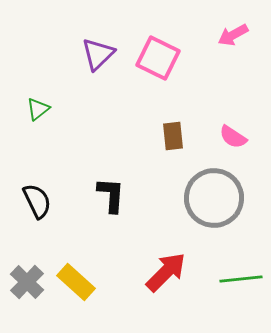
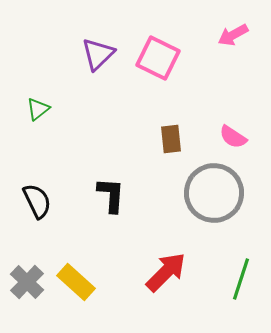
brown rectangle: moved 2 px left, 3 px down
gray circle: moved 5 px up
green line: rotated 66 degrees counterclockwise
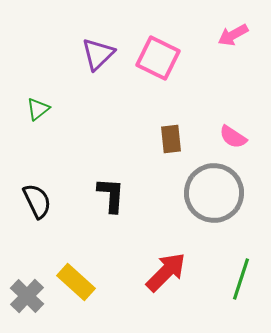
gray cross: moved 14 px down
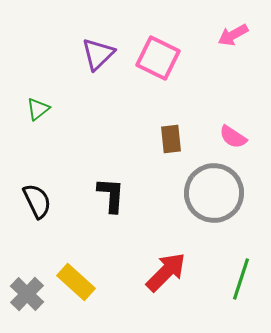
gray cross: moved 2 px up
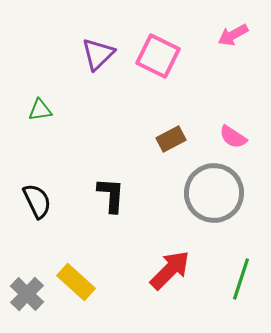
pink square: moved 2 px up
green triangle: moved 2 px right, 1 px down; rotated 30 degrees clockwise
brown rectangle: rotated 68 degrees clockwise
red arrow: moved 4 px right, 2 px up
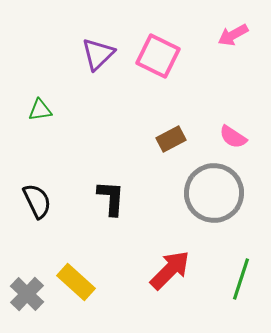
black L-shape: moved 3 px down
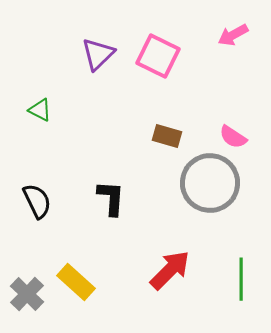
green triangle: rotated 35 degrees clockwise
brown rectangle: moved 4 px left, 3 px up; rotated 44 degrees clockwise
gray circle: moved 4 px left, 10 px up
green line: rotated 18 degrees counterclockwise
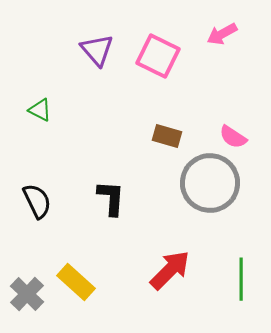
pink arrow: moved 11 px left, 1 px up
purple triangle: moved 1 px left, 4 px up; rotated 27 degrees counterclockwise
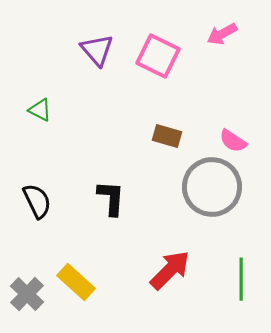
pink semicircle: moved 4 px down
gray circle: moved 2 px right, 4 px down
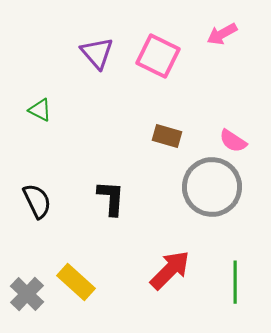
purple triangle: moved 3 px down
green line: moved 6 px left, 3 px down
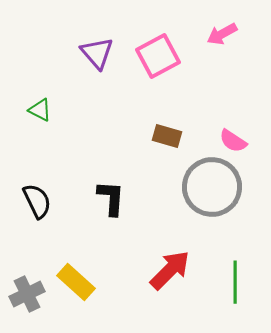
pink square: rotated 36 degrees clockwise
gray cross: rotated 20 degrees clockwise
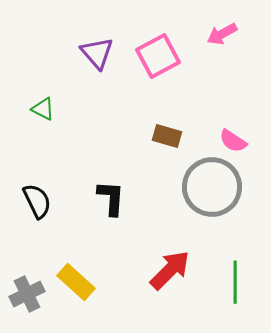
green triangle: moved 3 px right, 1 px up
